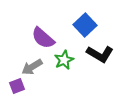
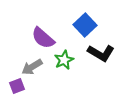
black L-shape: moved 1 px right, 1 px up
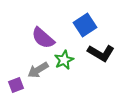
blue square: rotated 10 degrees clockwise
gray arrow: moved 6 px right, 3 px down
purple square: moved 1 px left, 1 px up
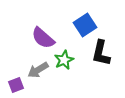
black L-shape: rotated 72 degrees clockwise
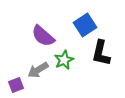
purple semicircle: moved 2 px up
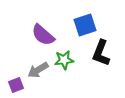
blue square: rotated 15 degrees clockwise
purple semicircle: moved 1 px up
black L-shape: rotated 8 degrees clockwise
green star: rotated 18 degrees clockwise
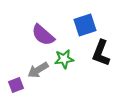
green star: moved 1 px up
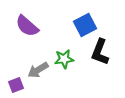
blue square: rotated 10 degrees counterclockwise
purple semicircle: moved 16 px left, 9 px up
black L-shape: moved 1 px left, 1 px up
